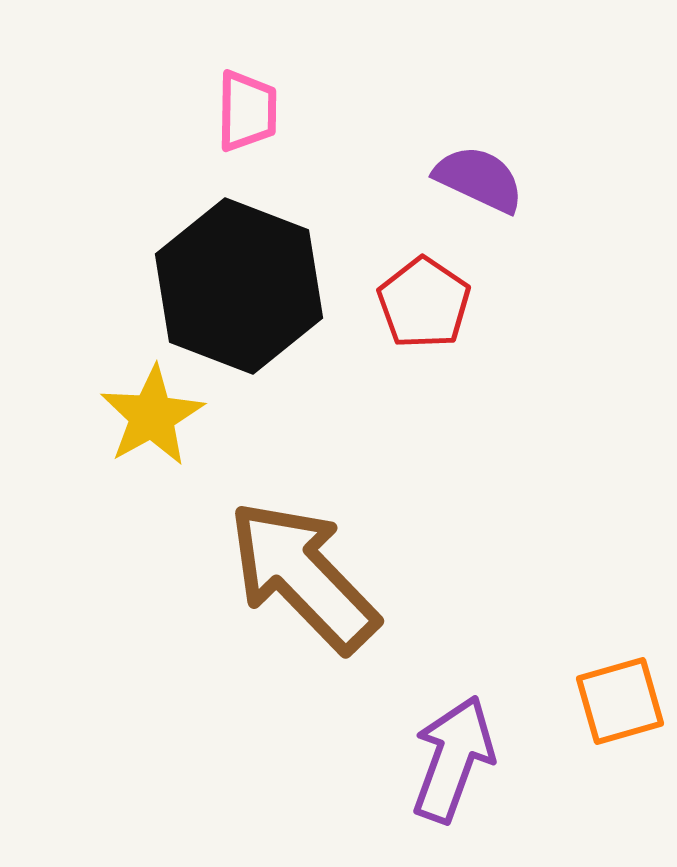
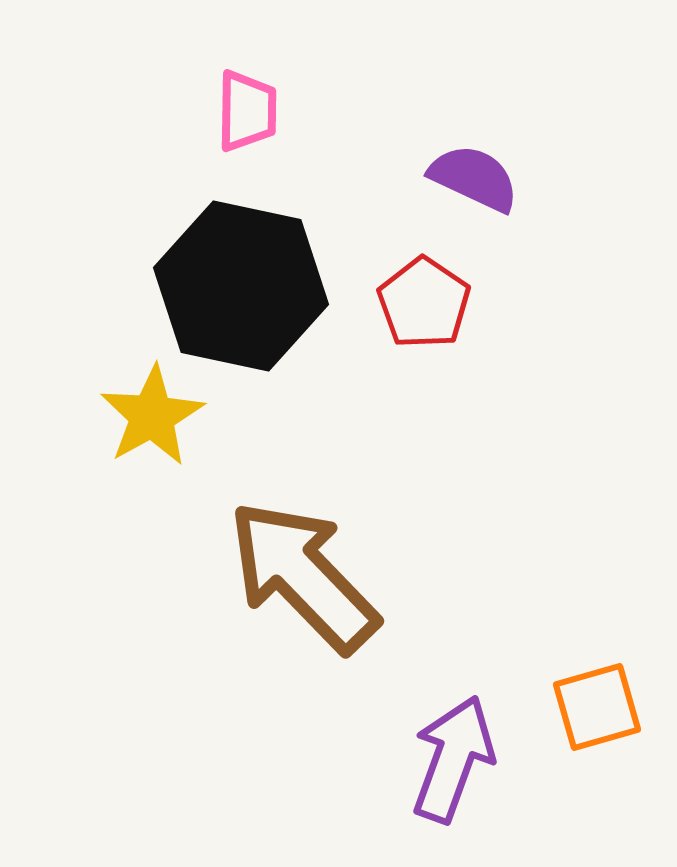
purple semicircle: moved 5 px left, 1 px up
black hexagon: moved 2 px right; rotated 9 degrees counterclockwise
orange square: moved 23 px left, 6 px down
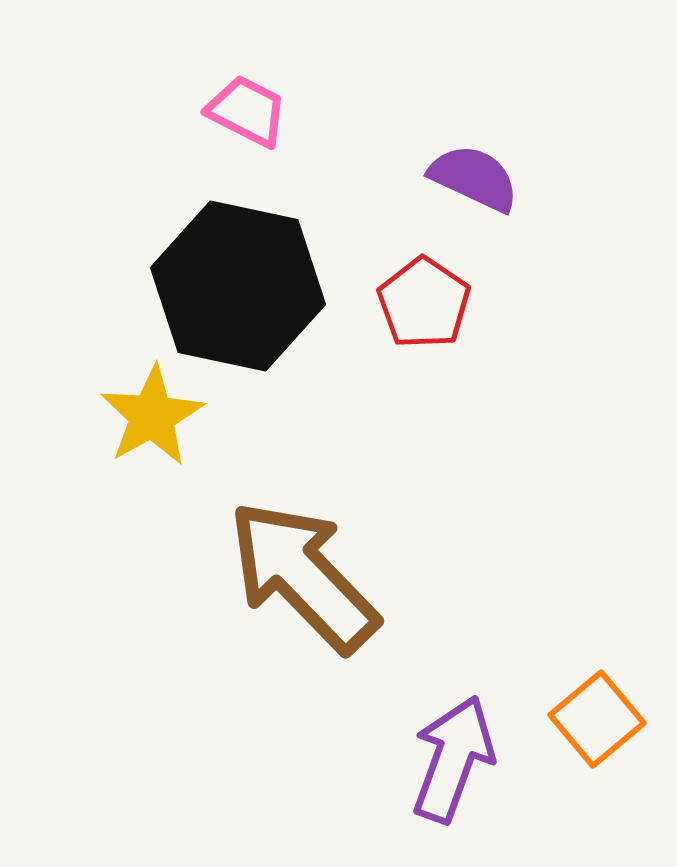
pink trapezoid: rotated 64 degrees counterclockwise
black hexagon: moved 3 px left
orange square: moved 12 px down; rotated 24 degrees counterclockwise
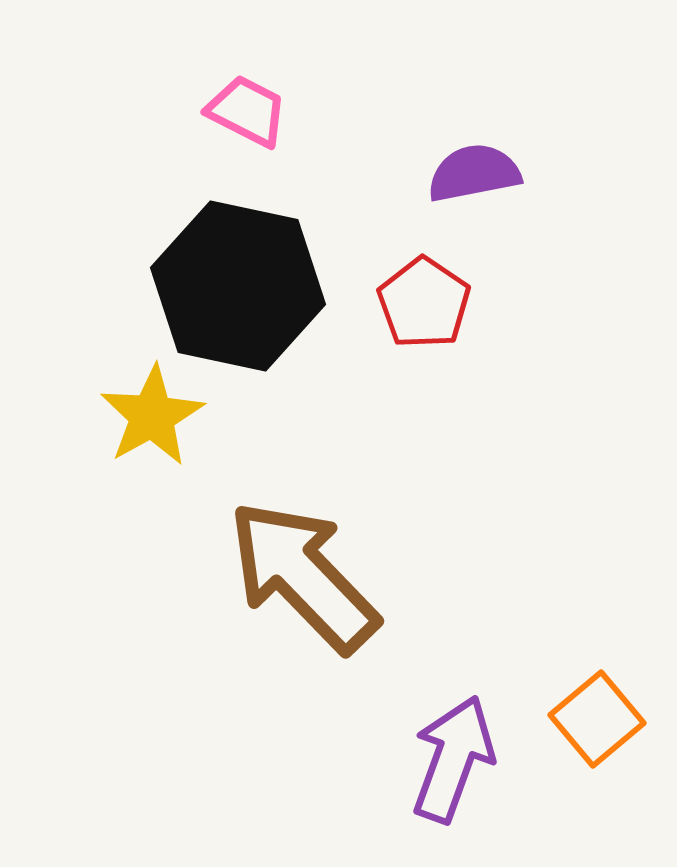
purple semicircle: moved 5 px up; rotated 36 degrees counterclockwise
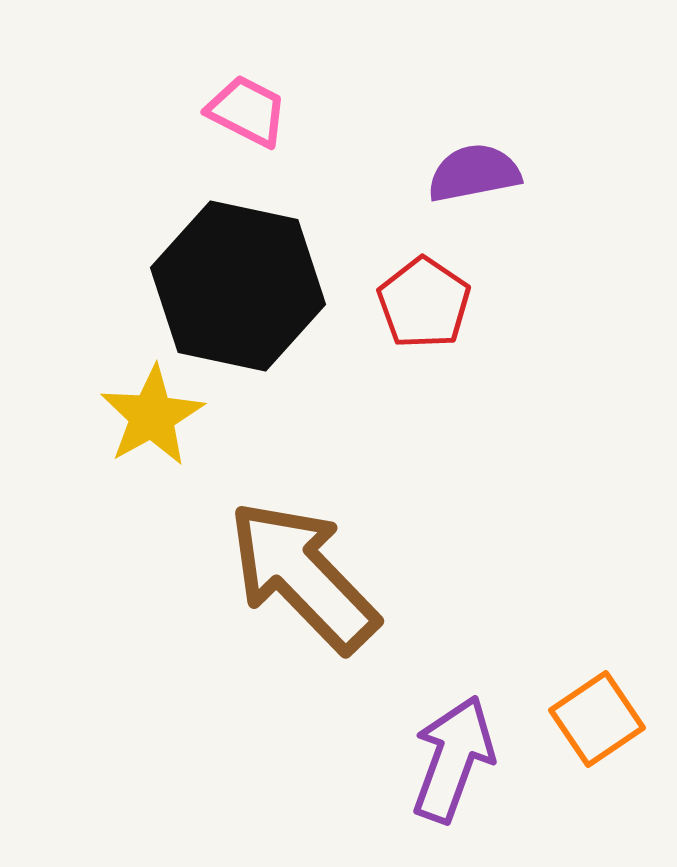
orange square: rotated 6 degrees clockwise
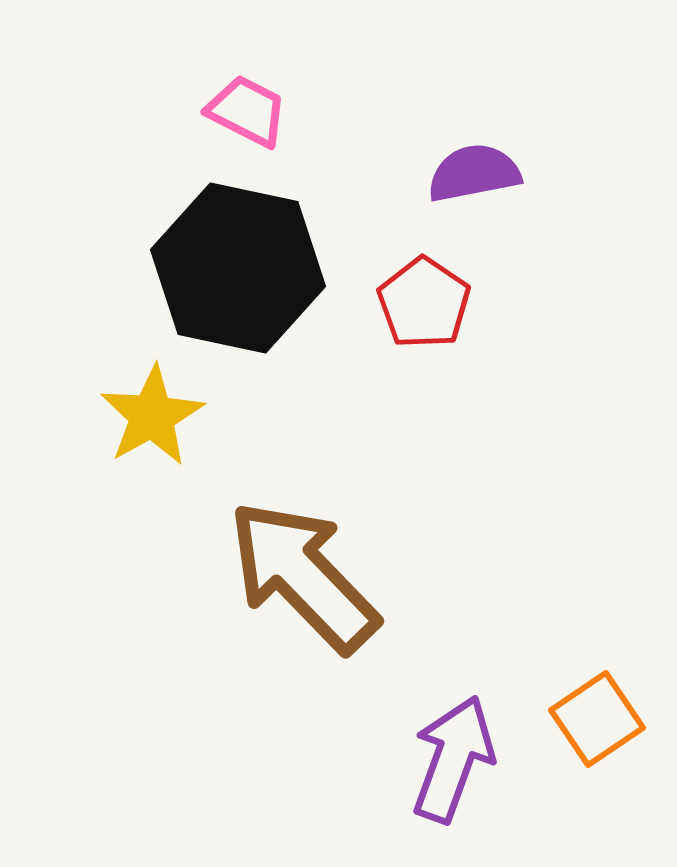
black hexagon: moved 18 px up
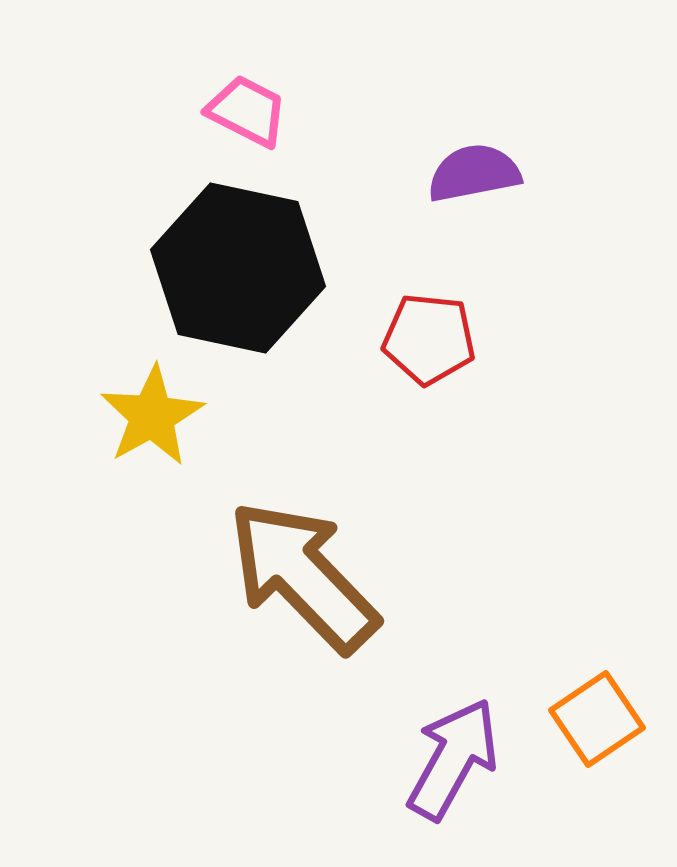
red pentagon: moved 5 px right, 36 px down; rotated 28 degrees counterclockwise
purple arrow: rotated 9 degrees clockwise
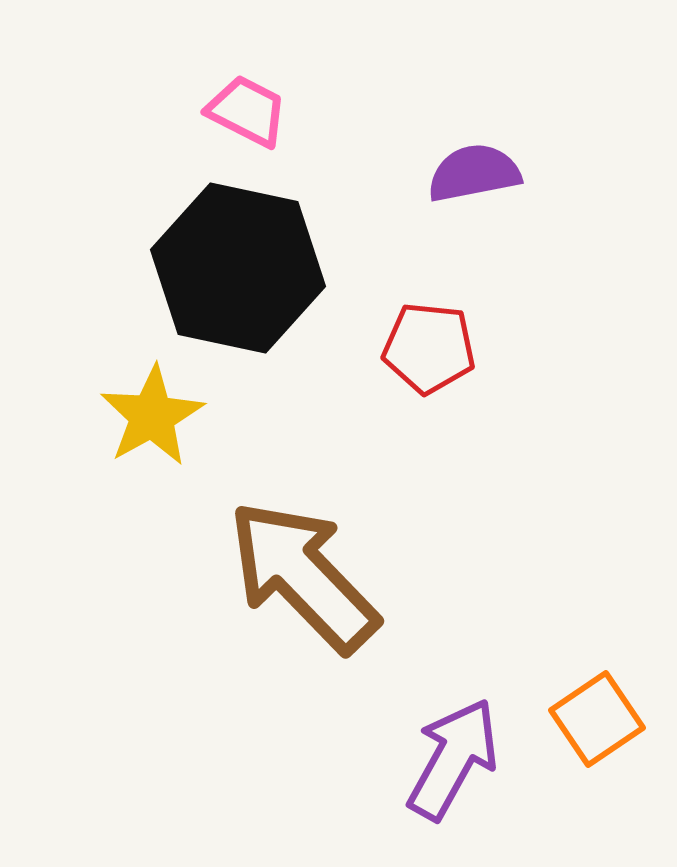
red pentagon: moved 9 px down
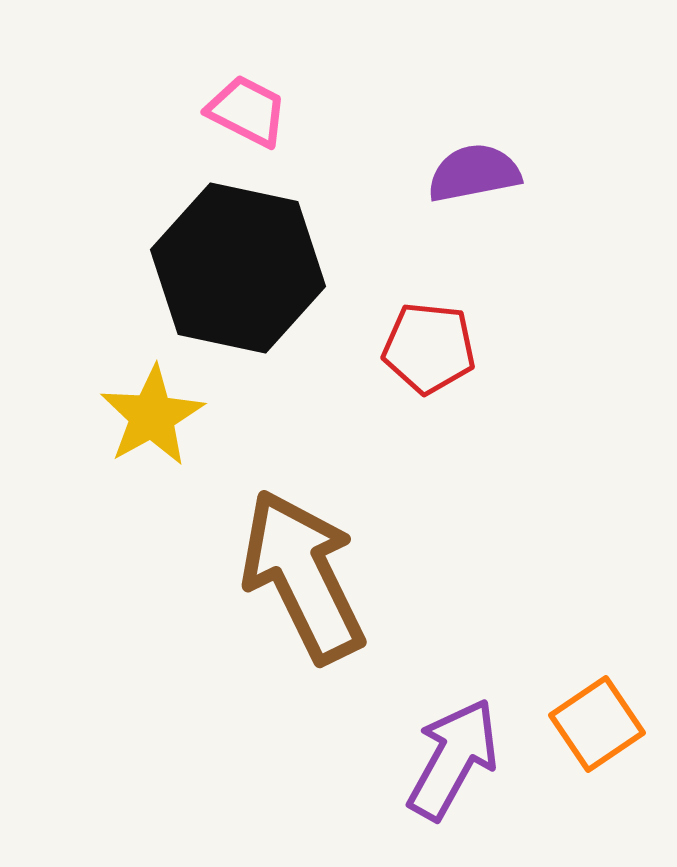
brown arrow: rotated 18 degrees clockwise
orange square: moved 5 px down
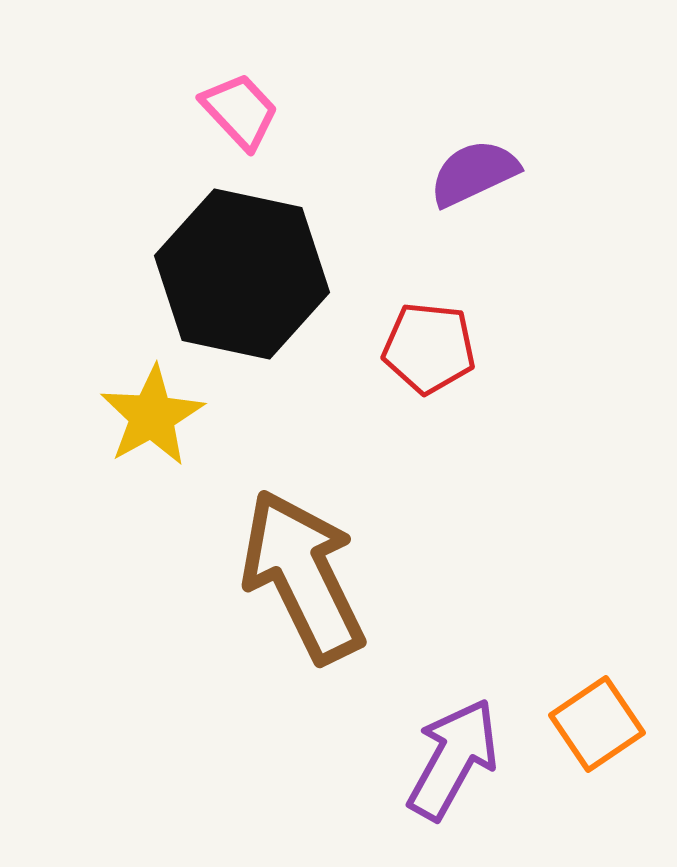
pink trapezoid: moved 7 px left; rotated 20 degrees clockwise
purple semicircle: rotated 14 degrees counterclockwise
black hexagon: moved 4 px right, 6 px down
